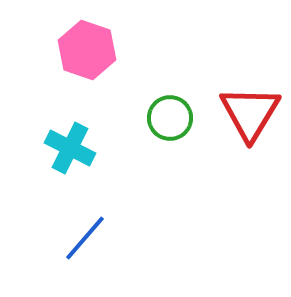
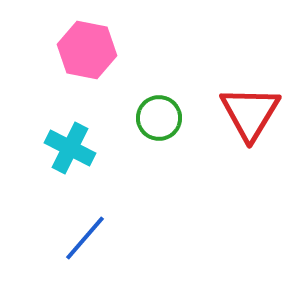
pink hexagon: rotated 8 degrees counterclockwise
green circle: moved 11 px left
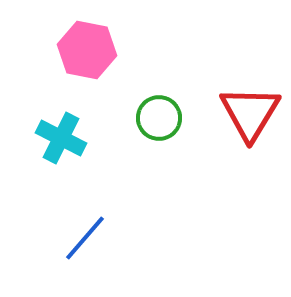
cyan cross: moved 9 px left, 10 px up
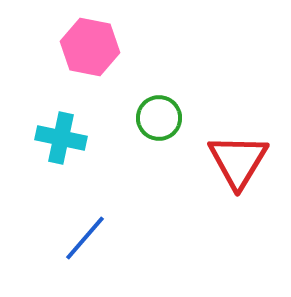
pink hexagon: moved 3 px right, 3 px up
red triangle: moved 12 px left, 48 px down
cyan cross: rotated 15 degrees counterclockwise
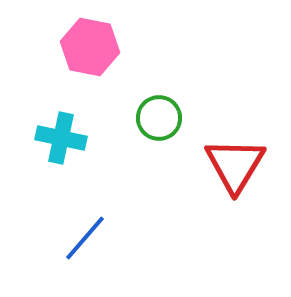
red triangle: moved 3 px left, 4 px down
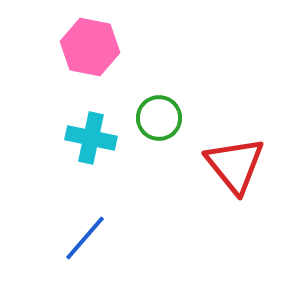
cyan cross: moved 30 px right
red triangle: rotated 10 degrees counterclockwise
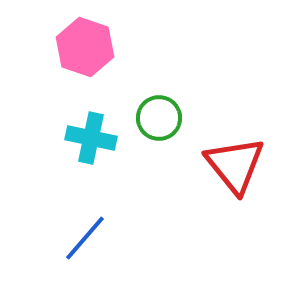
pink hexagon: moved 5 px left; rotated 8 degrees clockwise
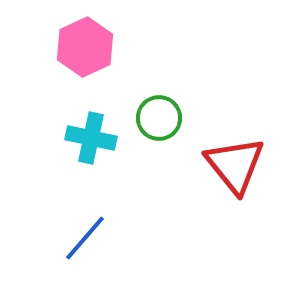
pink hexagon: rotated 16 degrees clockwise
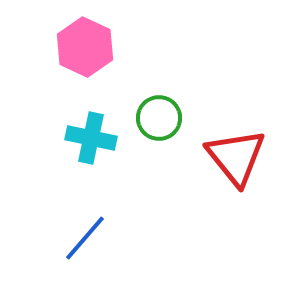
pink hexagon: rotated 10 degrees counterclockwise
red triangle: moved 1 px right, 8 px up
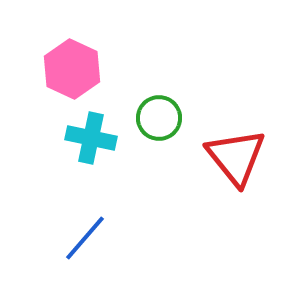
pink hexagon: moved 13 px left, 22 px down
